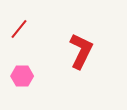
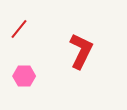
pink hexagon: moved 2 px right
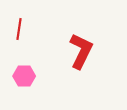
red line: rotated 30 degrees counterclockwise
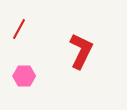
red line: rotated 20 degrees clockwise
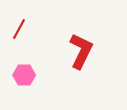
pink hexagon: moved 1 px up
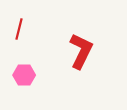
red line: rotated 15 degrees counterclockwise
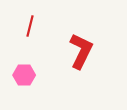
red line: moved 11 px right, 3 px up
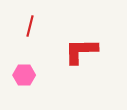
red L-shape: rotated 117 degrees counterclockwise
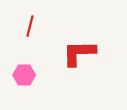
red L-shape: moved 2 px left, 2 px down
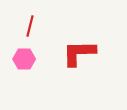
pink hexagon: moved 16 px up
